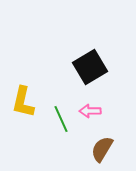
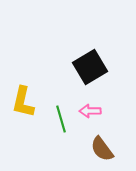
green line: rotated 8 degrees clockwise
brown semicircle: rotated 68 degrees counterclockwise
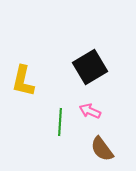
yellow L-shape: moved 21 px up
pink arrow: rotated 25 degrees clockwise
green line: moved 1 px left, 3 px down; rotated 20 degrees clockwise
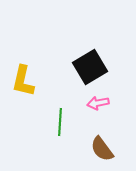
pink arrow: moved 8 px right, 8 px up; rotated 35 degrees counterclockwise
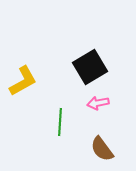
yellow L-shape: rotated 132 degrees counterclockwise
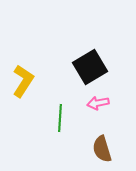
yellow L-shape: rotated 28 degrees counterclockwise
green line: moved 4 px up
brown semicircle: rotated 20 degrees clockwise
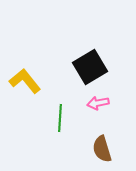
yellow L-shape: moved 2 px right; rotated 72 degrees counterclockwise
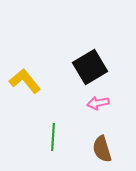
green line: moved 7 px left, 19 px down
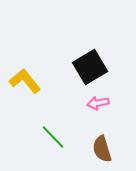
green line: rotated 48 degrees counterclockwise
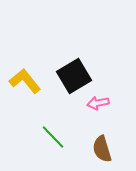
black square: moved 16 px left, 9 px down
